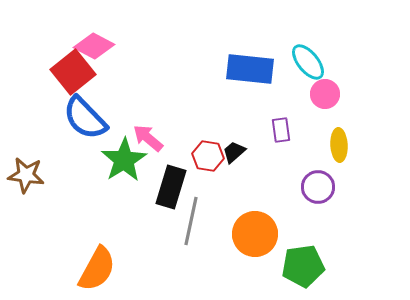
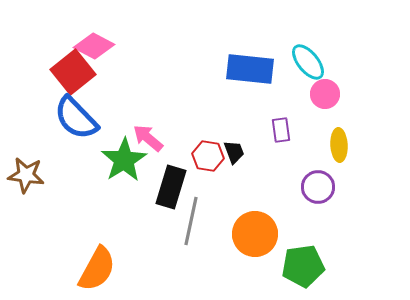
blue semicircle: moved 9 px left
black trapezoid: rotated 110 degrees clockwise
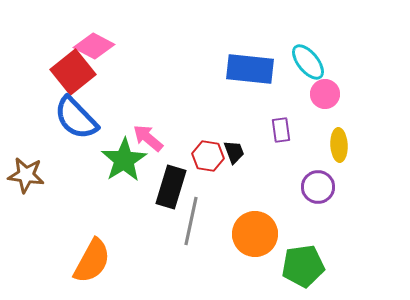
orange semicircle: moved 5 px left, 8 px up
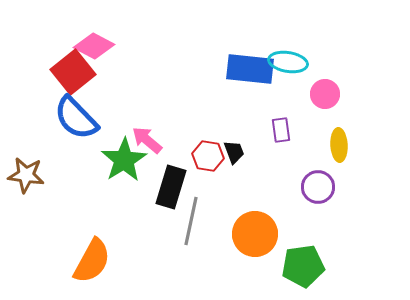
cyan ellipse: moved 20 px left; rotated 42 degrees counterclockwise
pink arrow: moved 1 px left, 2 px down
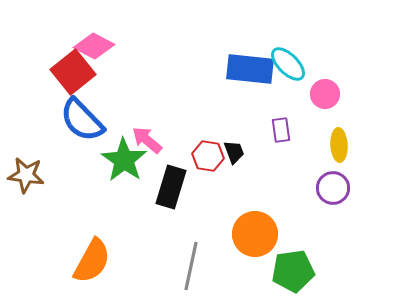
cyan ellipse: moved 2 px down; rotated 36 degrees clockwise
blue semicircle: moved 6 px right, 2 px down
green star: rotated 6 degrees counterclockwise
purple circle: moved 15 px right, 1 px down
gray line: moved 45 px down
green pentagon: moved 10 px left, 5 px down
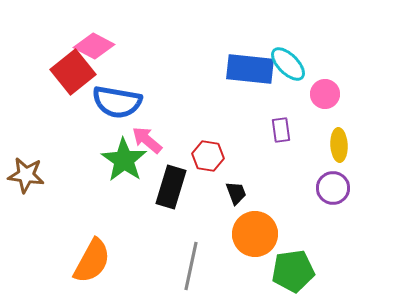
blue semicircle: moved 35 px right, 18 px up; rotated 36 degrees counterclockwise
black trapezoid: moved 2 px right, 41 px down
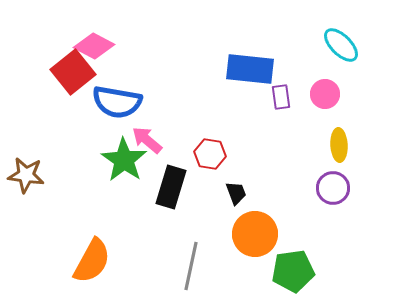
cyan ellipse: moved 53 px right, 19 px up
purple rectangle: moved 33 px up
red hexagon: moved 2 px right, 2 px up
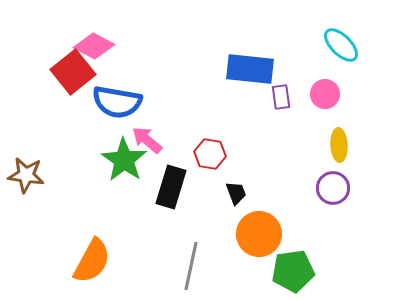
orange circle: moved 4 px right
